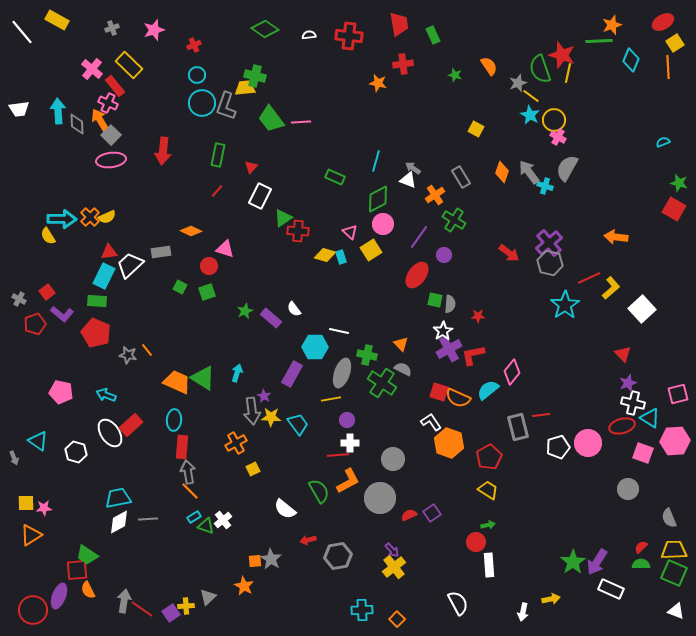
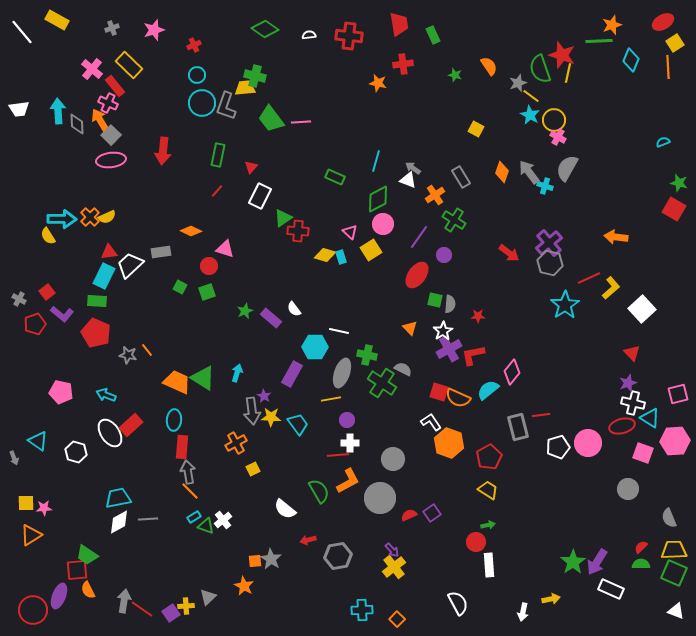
orange triangle at (401, 344): moved 9 px right, 16 px up
red triangle at (623, 354): moved 9 px right, 1 px up
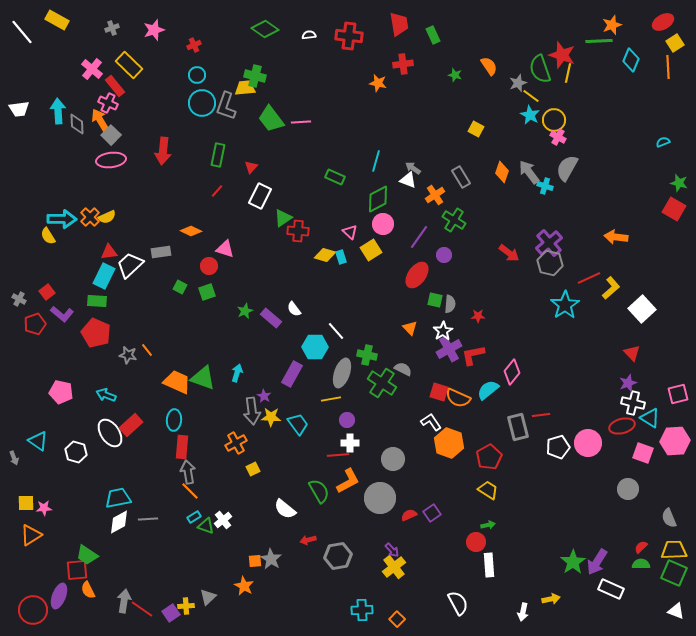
white line at (339, 331): moved 3 px left; rotated 36 degrees clockwise
green triangle at (203, 378): rotated 12 degrees counterclockwise
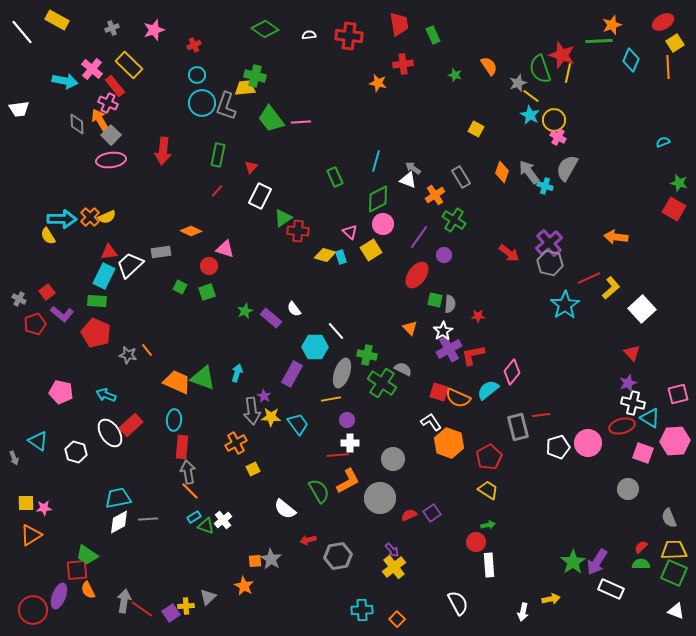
cyan arrow at (58, 111): moved 7 px right, 30 px up; rotated 105 degrees clockwise
green rectangle at (335, 177): rotated 42 degrees clockwise
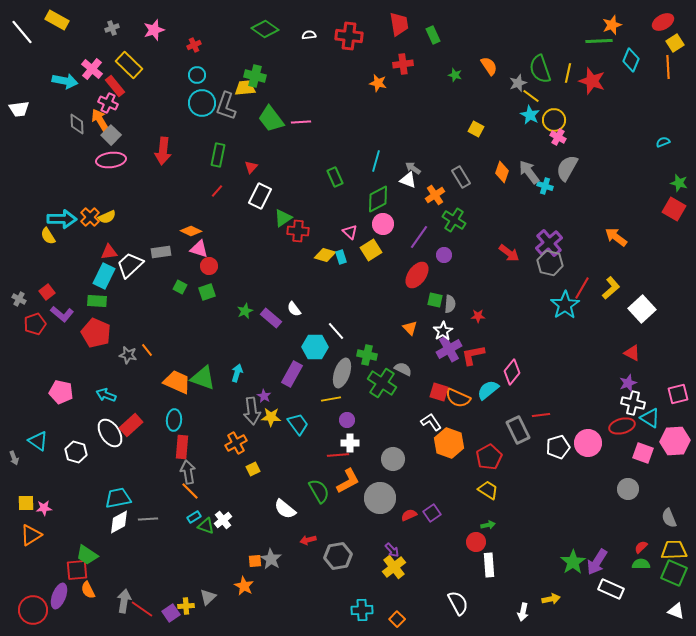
red star at (562, 55): moved 30 px right, 26 px down
orange arrow at (616, 237): rotated 30 degrees clockwise
pink triangle at (225, 249): moved 26 px left
red line at (589, 278): moved 7 px left, 10 px down; rotated 35 degrees counterclockwise
red triangle at (632, 353): rotated 18 degrees counterclockwise
gray rectangle at (518, 427): moved 3 px down; rotated 12 degrees counterclockwise
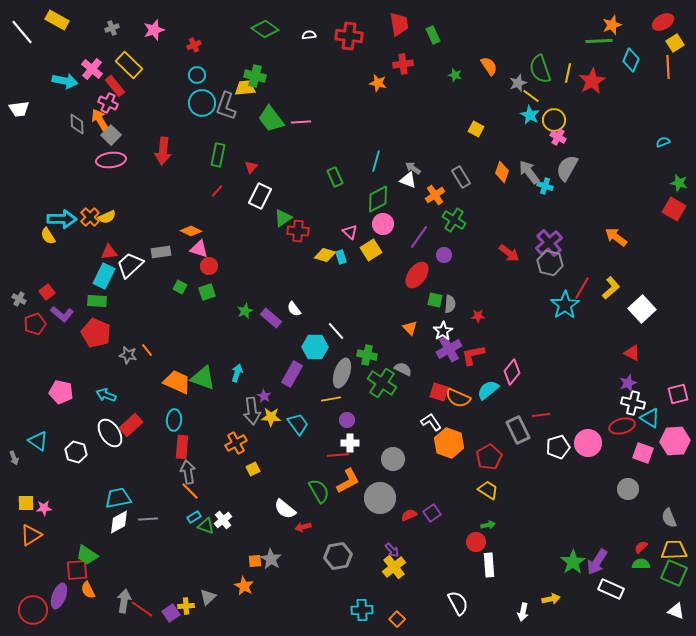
red star at (592, 81): rotated 24 degrees clockwise
red arrow at (308, 540): moved 5 px left, 13 px up
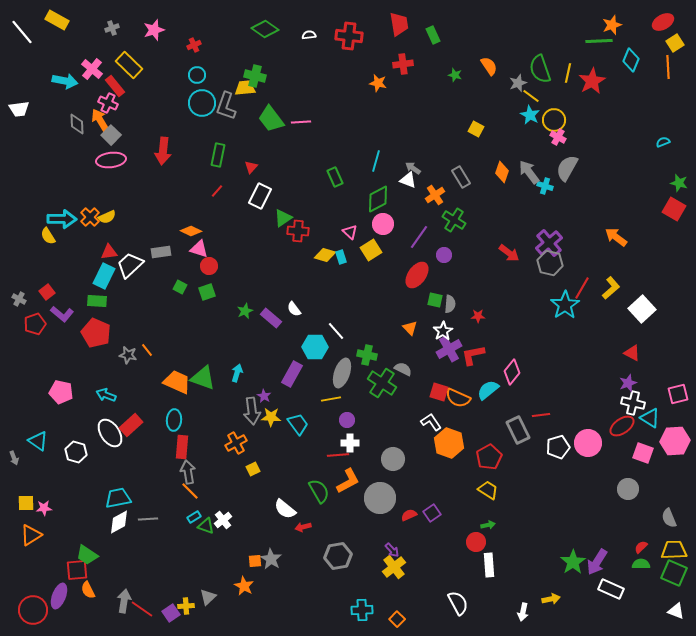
red ellipse at (622, 426): rotated 20 degrees counterclockwise
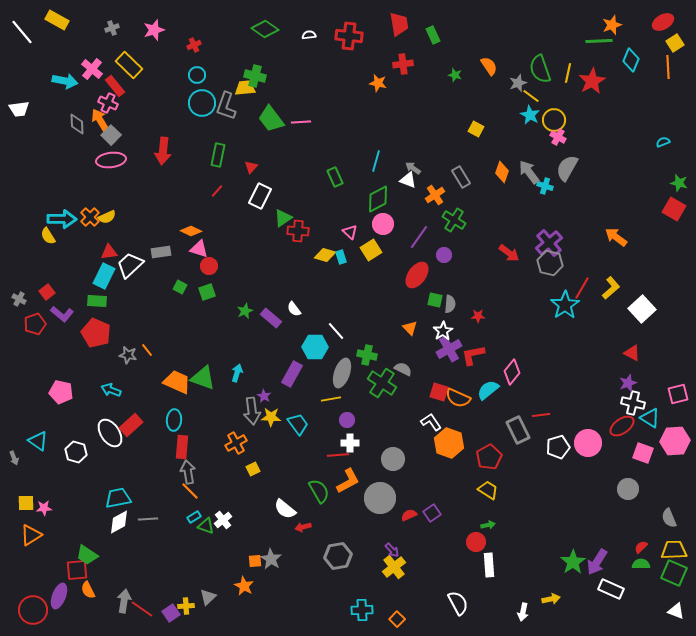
cyan arrow at (106, 395): moved 5 px right, 5 px up
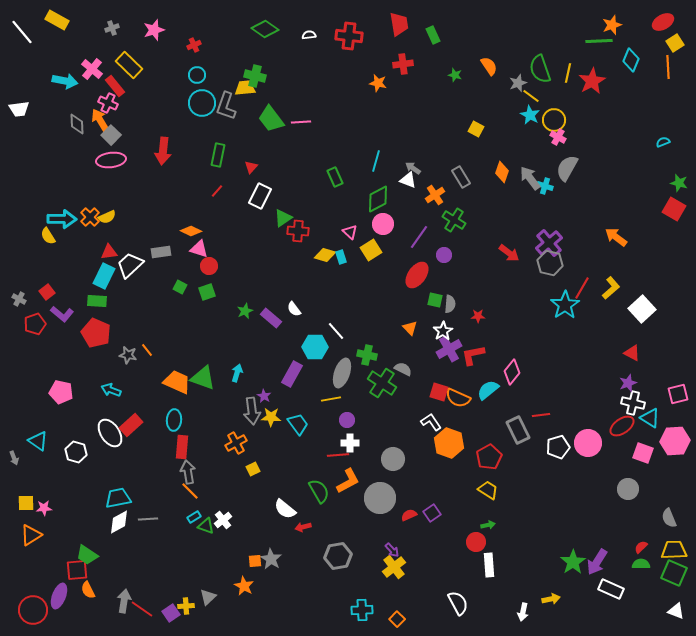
gray arrow at (529, 172): moved 1 px right, 6 px down
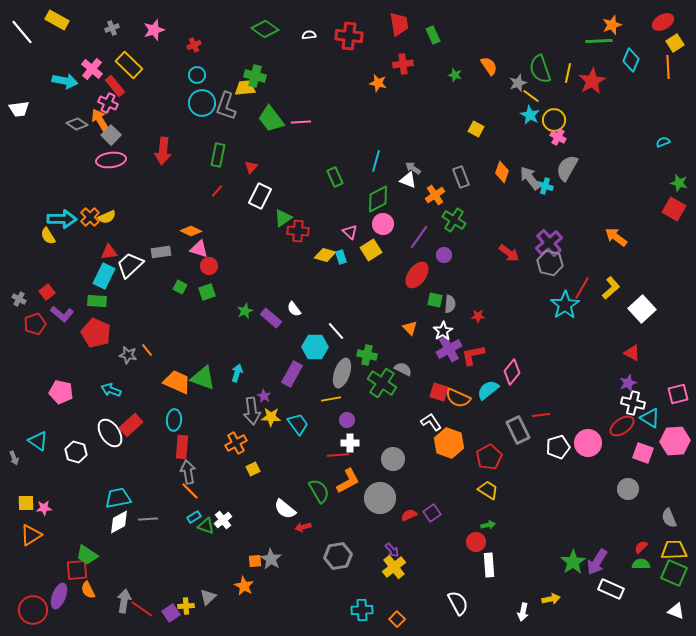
gray diamond at (77, 124): rotated 55 degrees counterclockwise
gray rectangle at (461, 177): rotated 10 degrees clockwise
